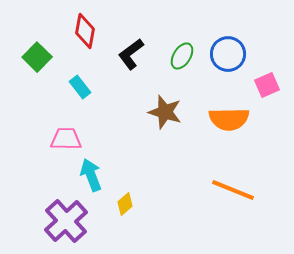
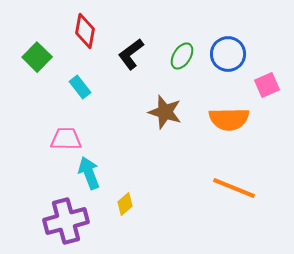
cyan arrow: moved 2 px left, 2 px up
orange line: moved 1 px right, 2 px up
purple cross: rotated 27 degrees clockwise
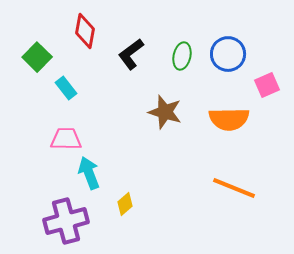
green ellipse: rotated 20 degrees counterclockwise
cyan rectangle: moved 14 px left, 1 px down
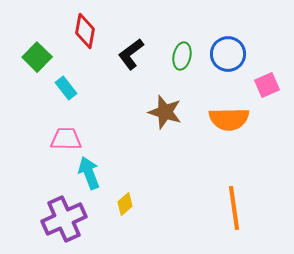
orange line: moved 20 px down; rotated 60 degrees clockwise
purple cross: moved 2 px left, 2 px up; rotated 9 degrees counterclockwise
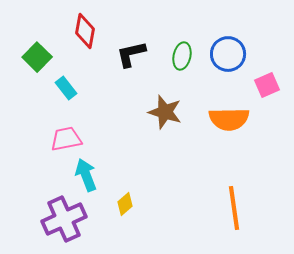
black L-shape: rotated 24 degrees clockwise
pink trapezoid: rotated 12 degrees counterclockwise
cyan arrow: moved 3 px left, 2 px down
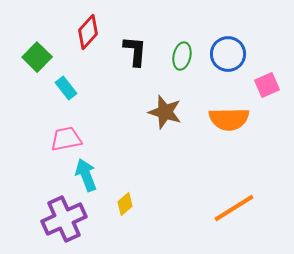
red diamond: moved 3 px right, 1 px down; rotated 32 degrees clockwise
black L-shape: moved 4 px right, 3 px up; rotated 108 degrees clockwise
orange line: rotated 66 degrees clockwise
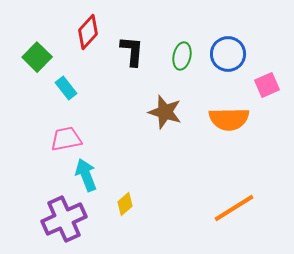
black L-shape: moved 3 px left
